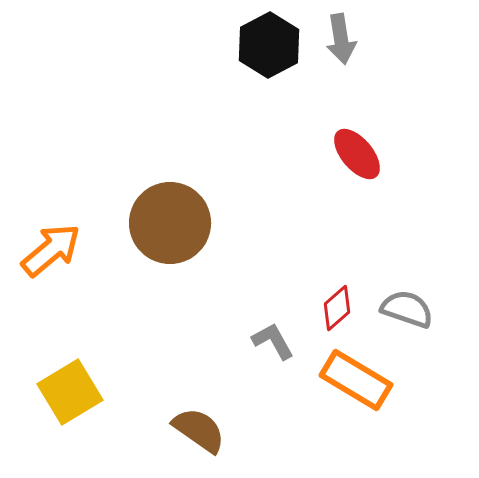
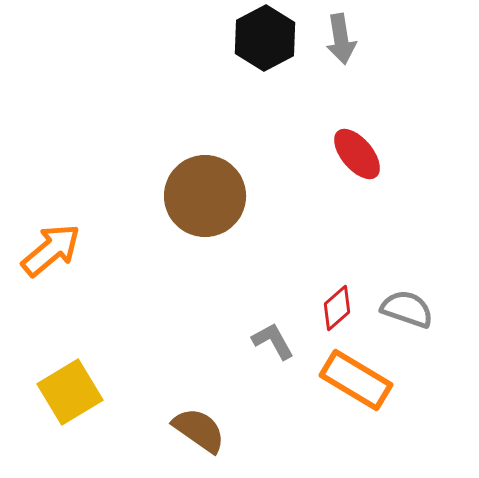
black hexagon: moved 4 px left, 7 px up
brown circle: moved 35 px right, 27 px up
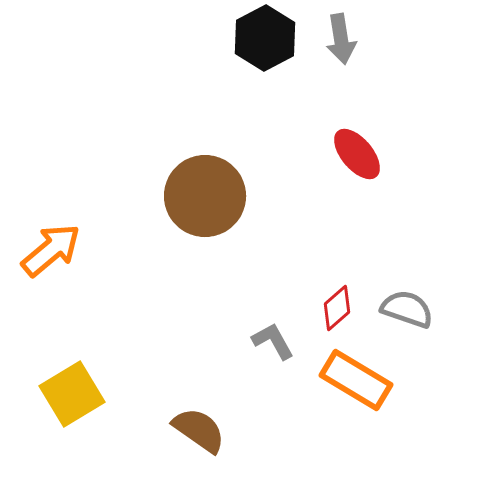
yellow square: moved 2 px right, 2 px down
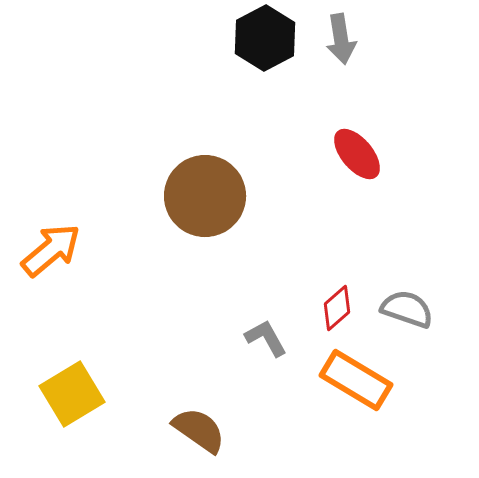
gray L-shape: moved 7 px left, 3 px up
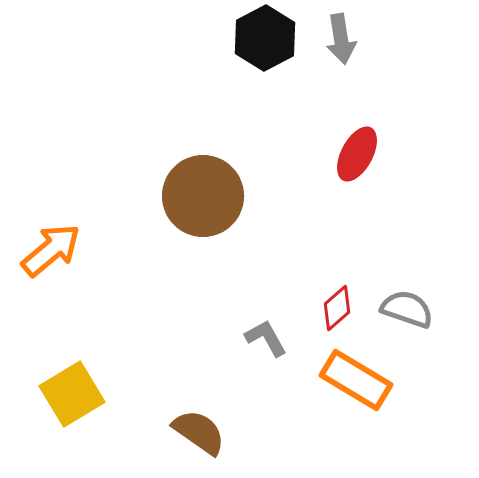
red ellipse: rotated 68 degrees clockwise
brown circle: moved 2 px left
brown semicircle: moved 2 px down
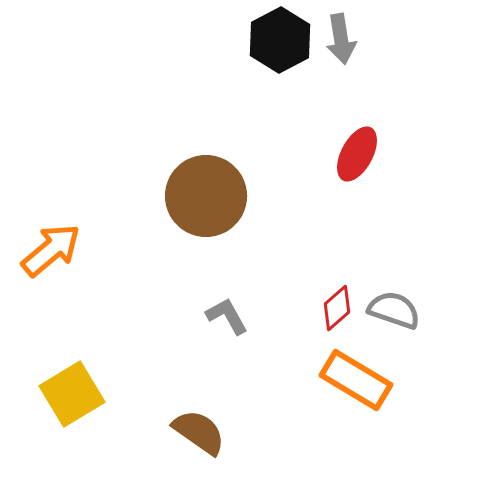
black hexagon: moved 15 px right, 2 px down
brown circle: moved 3 px right
gray semicircle: moved 13 px left, 1 px down
gray L-shape: moved 39 px left, 22 px up
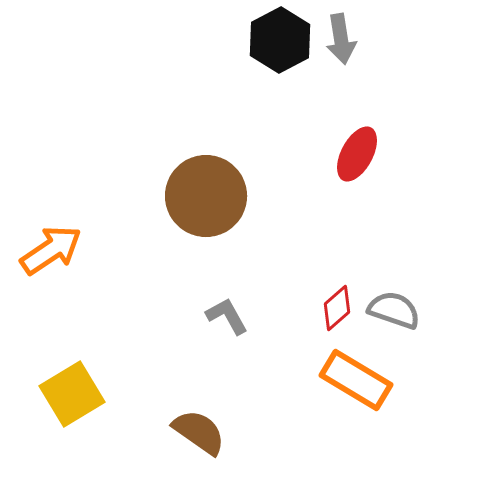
orange arrow: rotated 6 degrees clockwise
